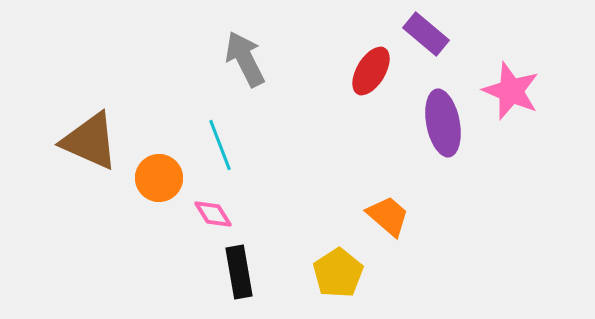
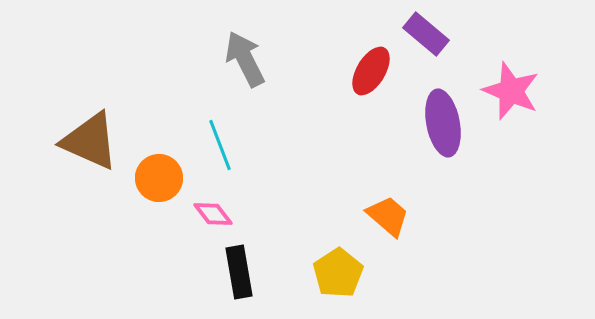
pink diamond: rotated 6 degrees counterclockwise
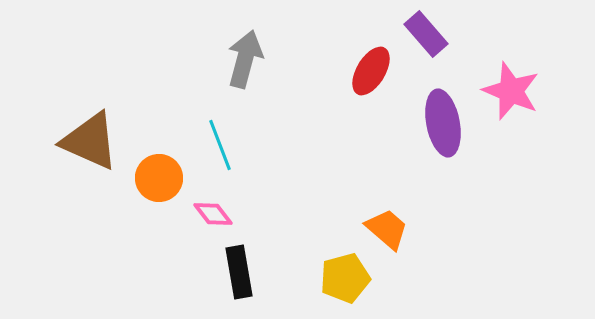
purple rectangle: rotated 9 degrees clockwise
gray arrow: rotated 42 degrees clockwise
orange trapezoid: moved 1 px left, 13 px down
yellow pentagon: moved 7 px right, 5 px down; rotated 18 degrees clockwise
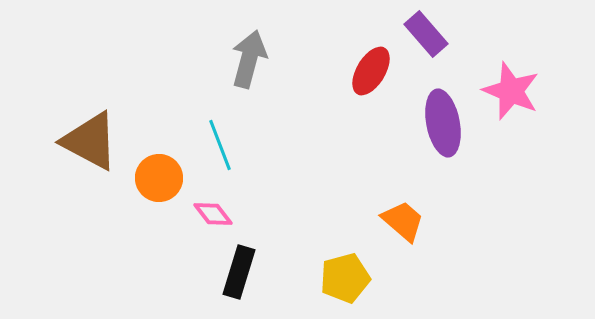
gray arrow: moved 4 px right
brown triangle: rotated 4 degrees clockwise
orange trapezoid: moved 16 px right, 8 px up
black rectangle: rotated 27 degrees clockwise
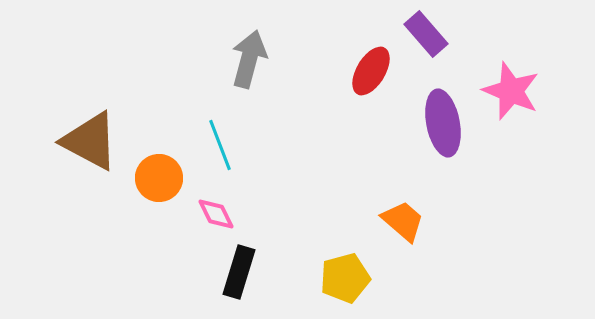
pink diamond: moved 3 px right; rotated 12 degrees clockwise
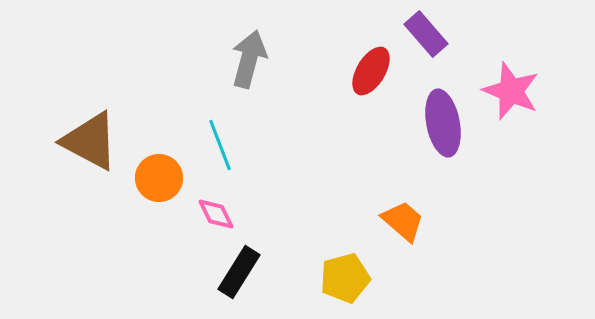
black rectangle: rotated 15 degrees clockwise
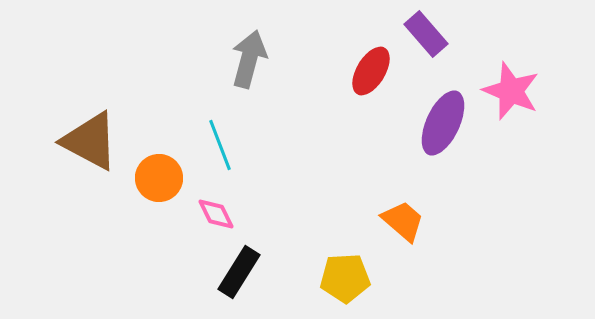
purple ellipse: rotated 36 degrees clockwise
yellow pentagon: rotated 12 degrees clockwise
